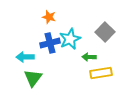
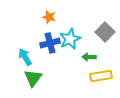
cyan arrow: rotated 60 degrees clockwise
yellow rectangle: moved 3 px down
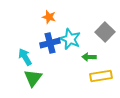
cyan star: rotated 25 degrees counterclockwise
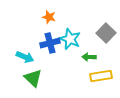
gray square: moved 1 px right, 1 px down
cyan arrow: rotated 144 degrees clockwise
green triangle: rotated 24 degrees counterclockwise
